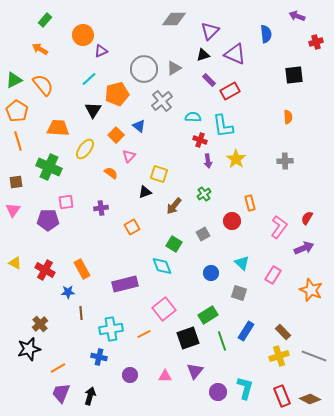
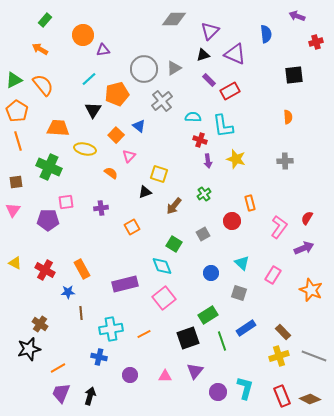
purple triangle at (101, 51): moved 2 px right, 1 px up; rotated 16 degrees clockwise
yellow ellipse at (85, 149): rotated 65 degrees clockwise
yellow star at (236, 159): rotated 18 degrees counterclockwise
pink square at (164, 309): moved 11 px up
brown cross at (40, 324): rotated 14 degrees counterclockwise
blue rectangle at (246, 331): moved 3 px up; rotated 24 degrees clockwise
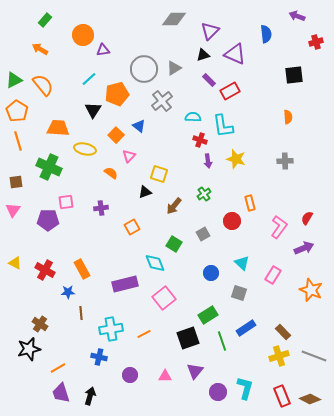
cyan diamond at (162, 266): moved 7 px left, 3 px up
purple trapezoid at (61, 393): rotated 40 degrees counterclockwise
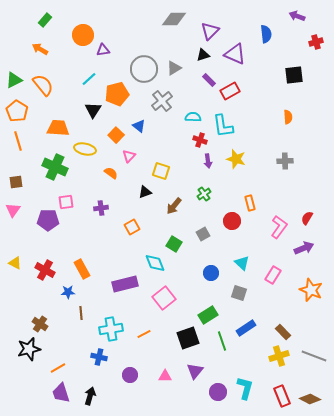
green cross at (49, 167): moved 6 px right
yellow square at (159, 174): moved 2 px right, 3 px up
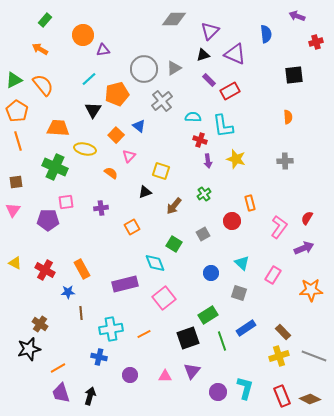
orange star at (311, 290): rotated 25 degrees counterclockwise
purple triangle at (195, 371): moved 3 px left
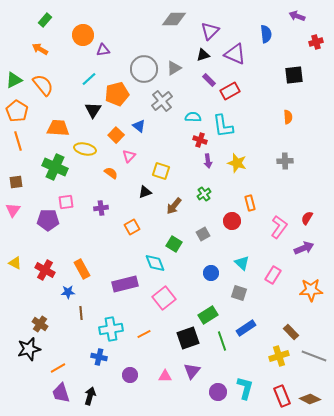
yellow star at (236, 159): moved 1 px right, 4 px down
brown rectangle at (283, 332): moved 8 px right
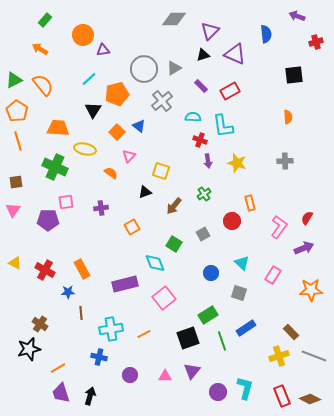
purple rectangle at (209, 80): moved 8 px left, 6 px down
orange square at (116, 135): moved 1 px right, 3 px up
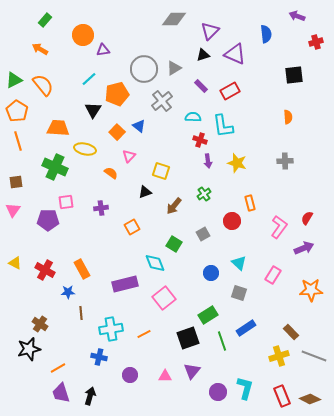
cyan triangle at (242, 263): moved 3 px left
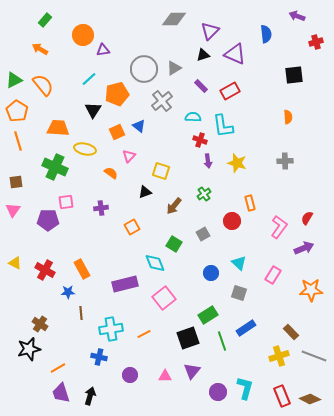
orange square at (117, 132): rotated 21 degrees clockwise
